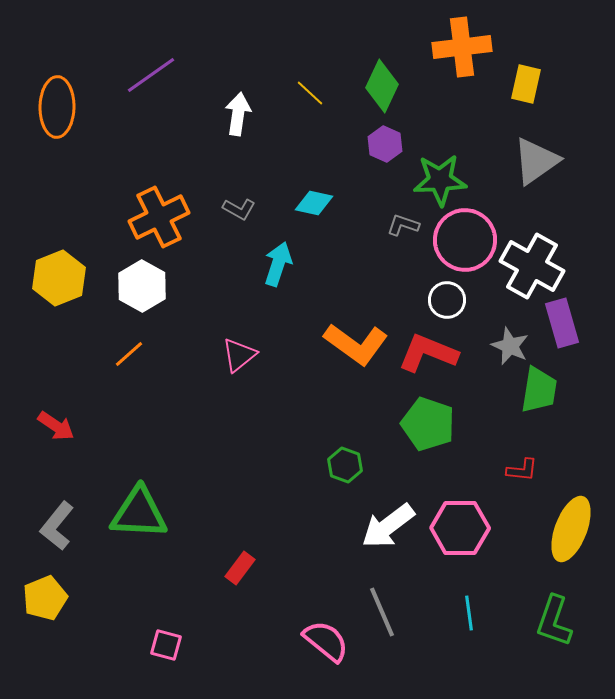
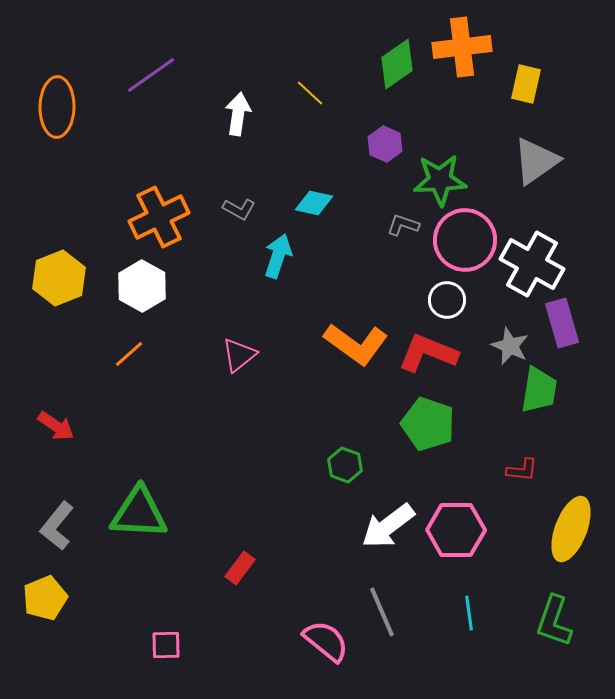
green diamond at (382, 86): moved 15 px right, 22 px up; rotated 30 degrees clockwise
cyan arrow at (278, 264): moved 8 px up
white cross at (532, 266): moved 2 px up
pink hexagon at (460, 528): moved 4 px left, 2 px down
pink square at (166, 645): rotated 16 degrees counterclockwise
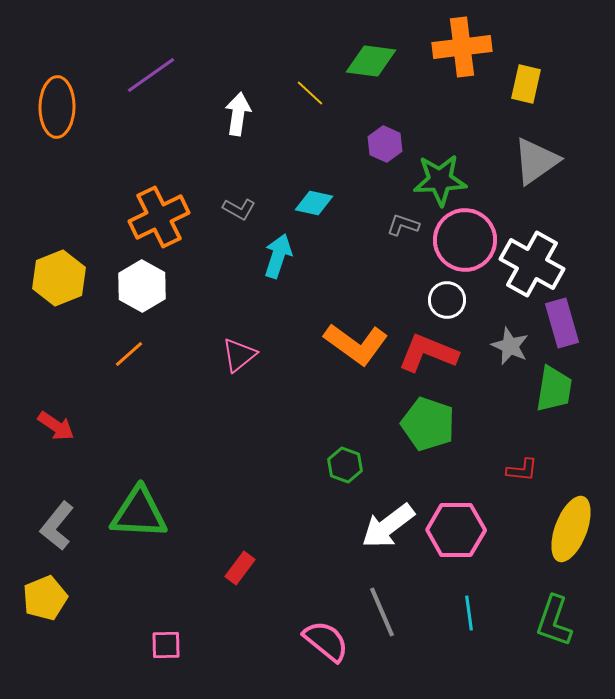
green diamond at (397, 64): moved 26 px left, 3 px up; rotated 42 degrees clockwise
green trapezoid at (539, 390): moved 15 px right, 1 px up
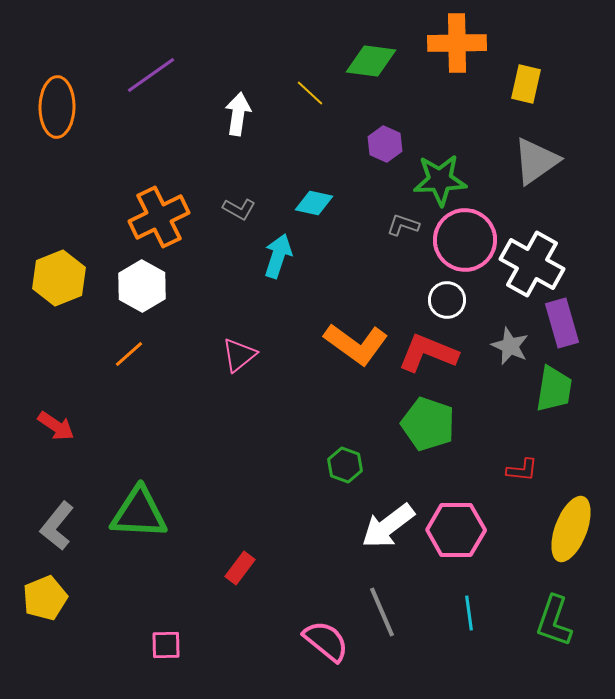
orange cross at (462, 47): moved 5 px left, 4 px up; rotated 6 degrees clockwise
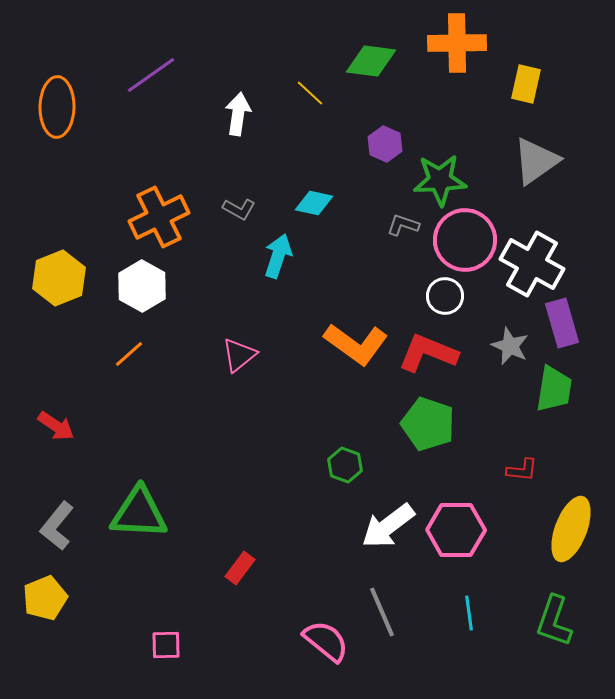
white circle at (447, 300): moved 2 px left, 4 px up
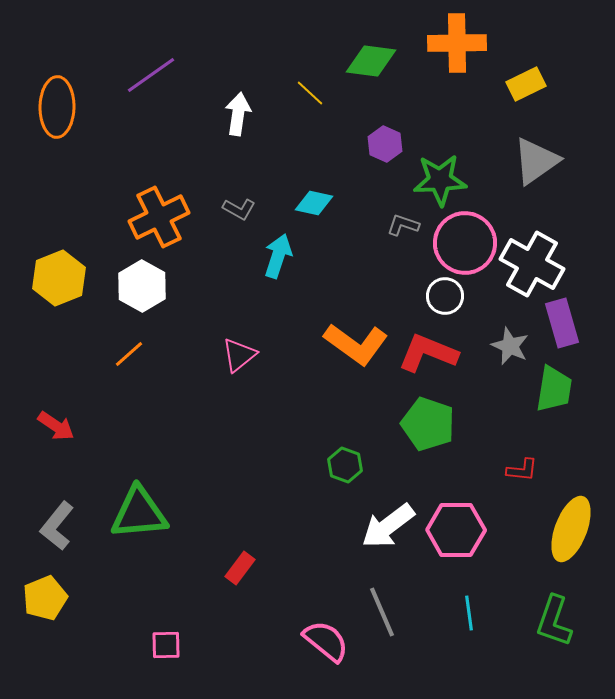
yellow rectangle at (526, 84): rotated 51 degrees clockwise
pink circle at (465, 240): moved 3 px down
green triangle at (139, 513): rotated 8 degrees counterclockwise
